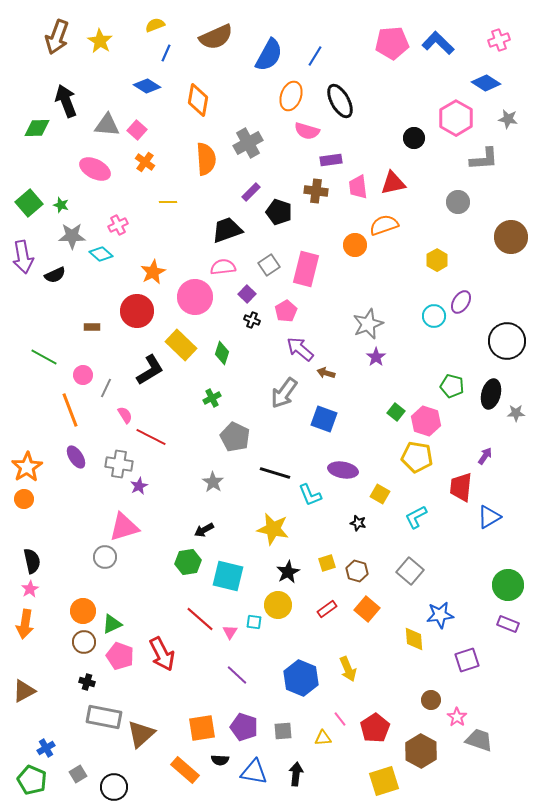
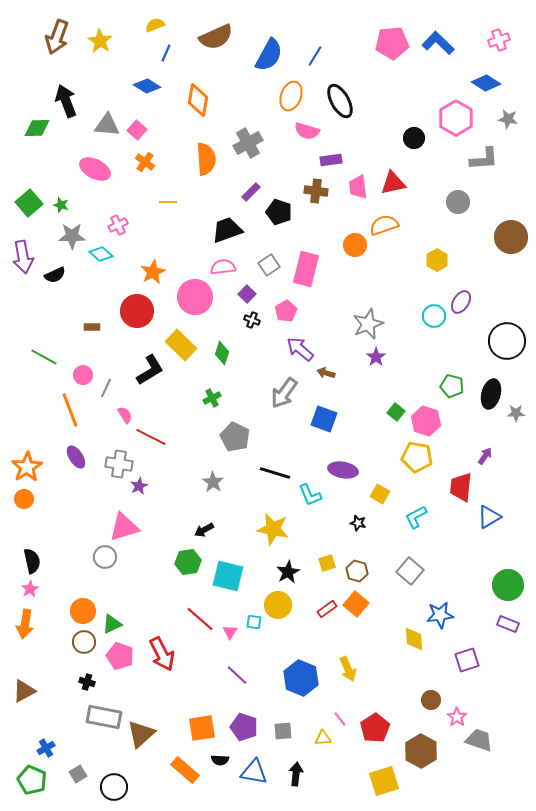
orange square at (367, 609): moved 11 px left, 5 px up
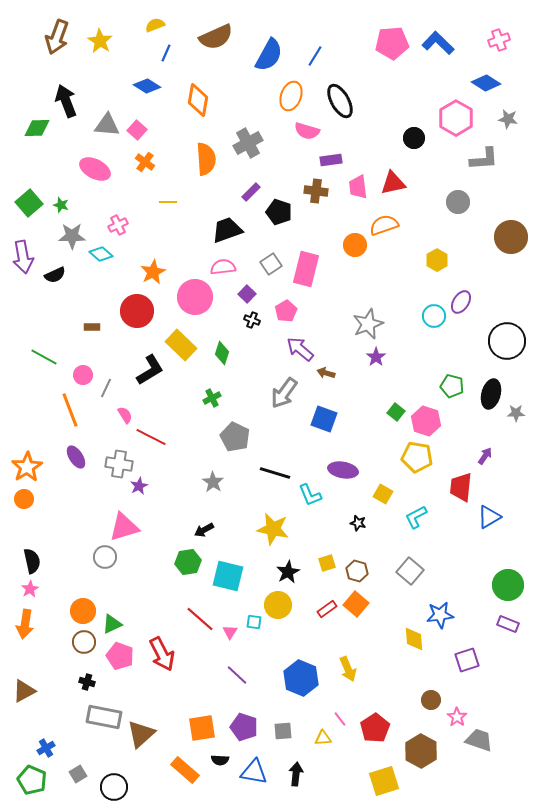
gray square at (269, 265): moved 2 px right, 1 px up
yellow square at (380, 494): moved 3 px right
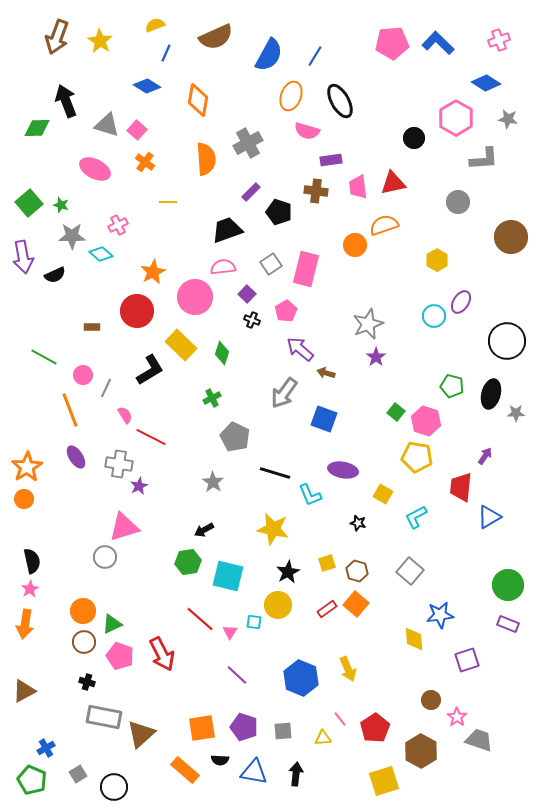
gray triangle at (107, 125): rotated 12 degrees clockwise
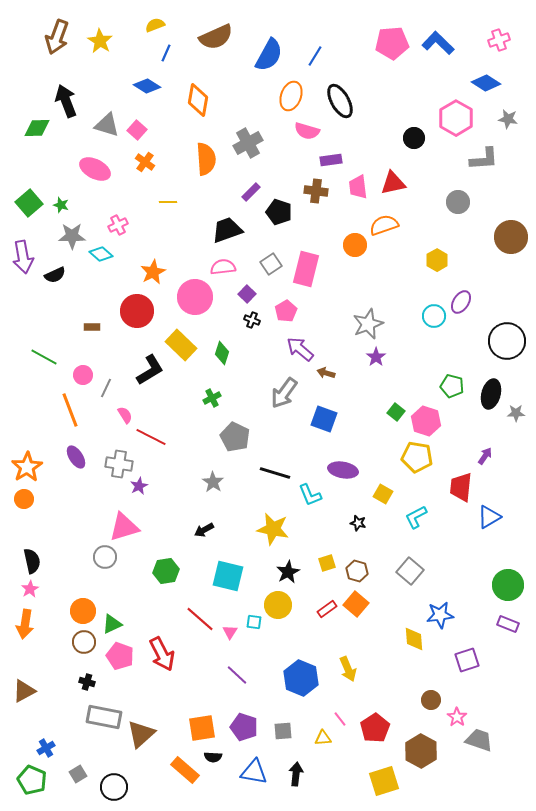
green hexagon at (188, 562): moved 22 px left, 9 px down
black semicircle at (220, 760): moved 7 px left, 3 px up
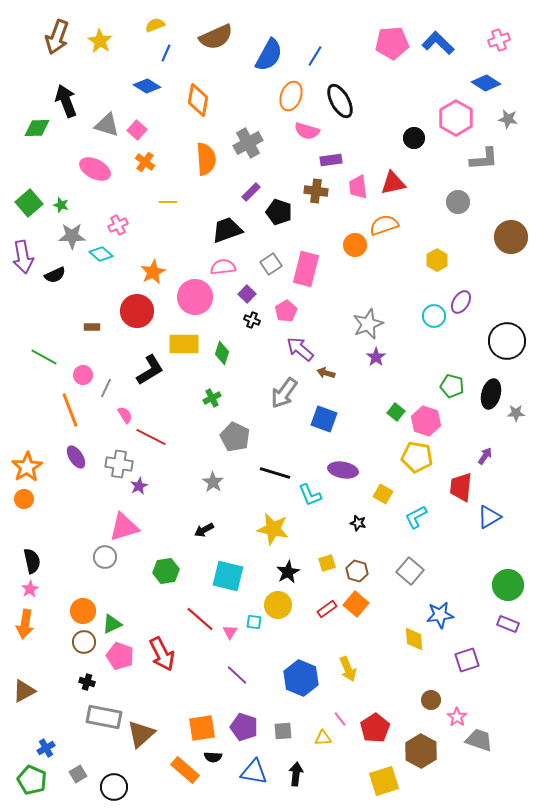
yellow rectangle at (181, 345): moved 3 px right, 1 px up; rotated 44 degrees counterclockwise
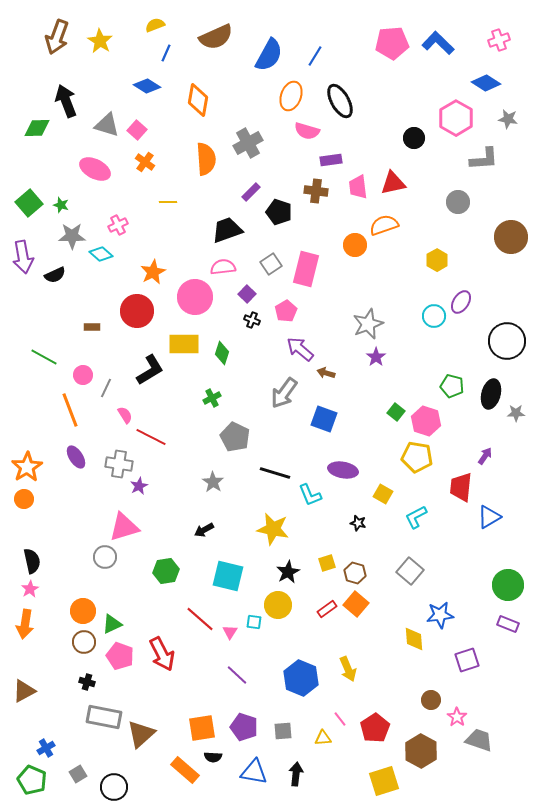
brown hexagon at (357, 571): moved 2 px left, 2 px down
